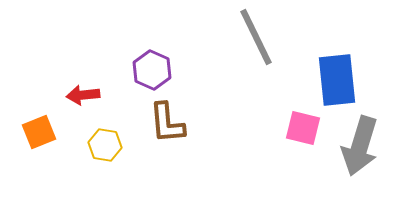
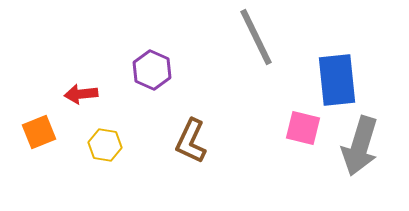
red arrow: moved 2 px left, 1 px up
brown L-shape: moved 24 px right, 18 px down; rotated 30 degrees clockwise
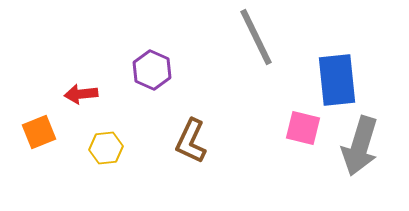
yellow hexagon: moved 1 px right, 3 px down; rotated 16 degrees counterclockwise
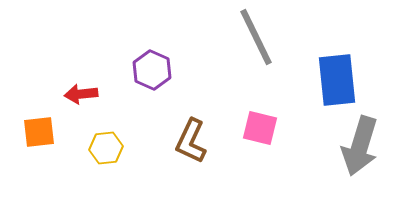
pink square: moved 43 px left
orange square: rotated 16 degrees clockwise
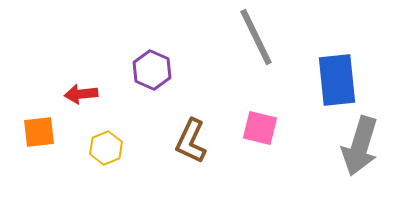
yellow hexagon: rotated 16 degrees counterclockwise
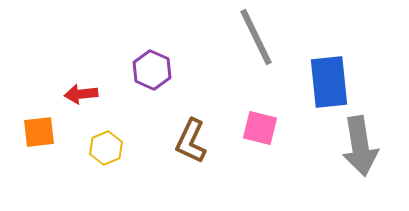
blue rectangle: moved 8 px left, 2 px down
gray arrow: rotated 26 degrees counterclockwise
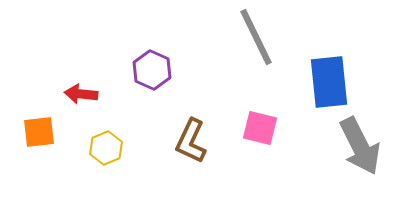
red arrow: rotated 12 degrees clockwise
gray arrow: rotated 18 degrees counterclockwise
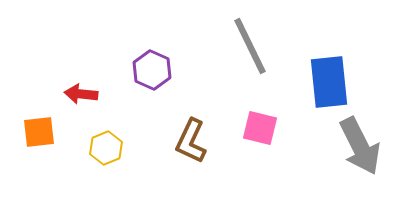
gray line: moved 6 px left, 9 px down
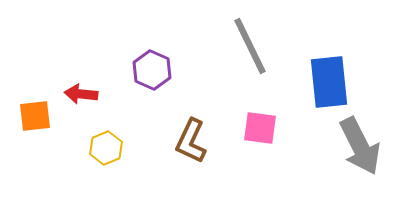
pink square: rotated 6 degrees counterclockwise
orange square: moved 4 px left, 16 px up
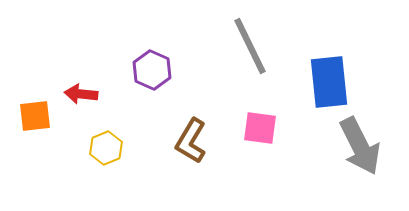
brown L-shape: rotated 6 degrees clockwise
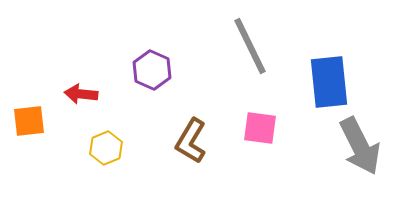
orange square: moved 6 px left, 5 px down
